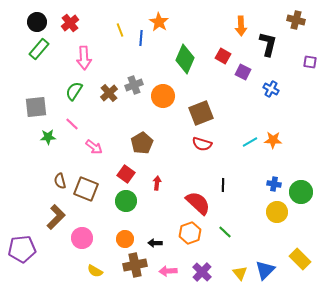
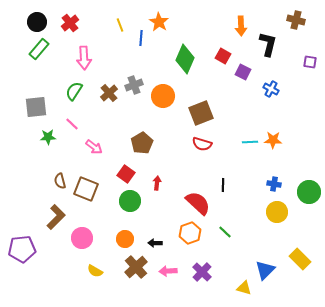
yellow line at (120, 30): moved 5 px up
cyan line at (250, 142): rotated 28 degrees clockwise
green circle at (301, 192): moved 8 px right
green circle at (126, 201): moved 4 px right
brown cross at (135, 265): moved 1 px right, 2 px down; rotated 30 degrees counterclockwise
yellow triangle at (240, 273): moved 4 px right, 15 px down; rotated 35 degrees counterclockwise
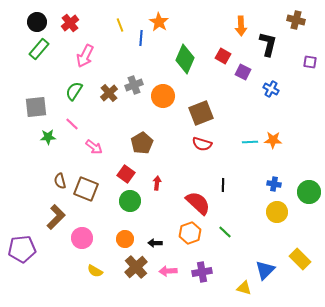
pink arrow at (84, 58): moved 1 px right, 2 px up; rotated 30 degrees clockwise
purple cross at (202, 272): rotated 36 degrees clockwise
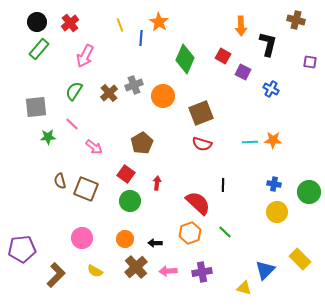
brown L-shape at (56, 217): moved 58 px down
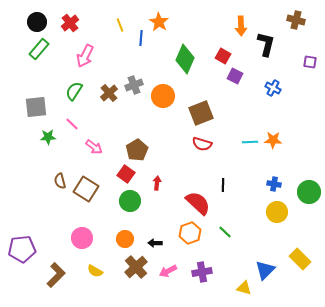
black L-shape at (268, 44): moved 2 px left
purple square at (243, 72): moved 8 px left, 4 px down
blue cross at (271, 89): moved 2 px right, 1 px up
brown pentagon at (142, 143): moved 5 px left, 7 px down
brown square at (86, 189): rotated 10 degrees clockwise
pink arrow at (168, 271): rotated 24 degrees counterclockwise
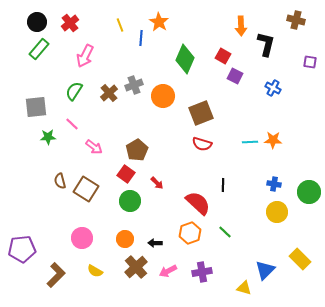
red arrow at (157, 183): rotated 128 degrees clockwise
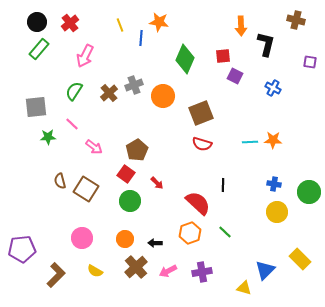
orange star at (159, 22): rotated 24 degrees counterclockwise
red square at (223, 56): rotated 35 degrees counterclockwise
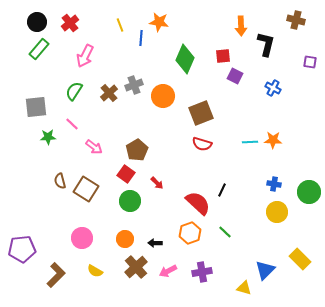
black line at (223, 185): moved 1 px left, 5 px down; rotated 24 degrees clockwise
